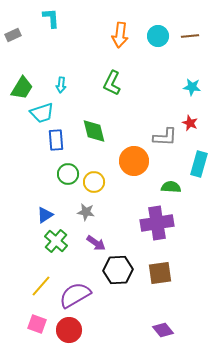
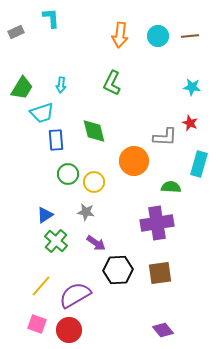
gray rectangle: moved 3 px right, 3 px up
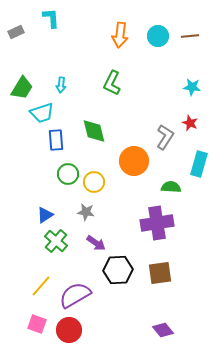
gray L-shape: rotated 60 degrees counterclockwise
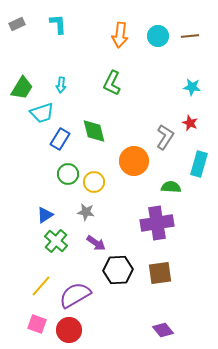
cyan L-shape: moved 7 px right, 6 px down
gray rectangle: moved 1 px right, 8 px up
blue rectangle: moved 4 px right, 1 px up; rotated 35 degrees clockwise
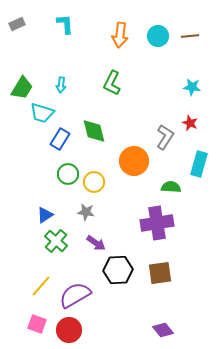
cyan L-shape: moved 7 px right
cyan trapezoid: rotated 35 degrees clockwise
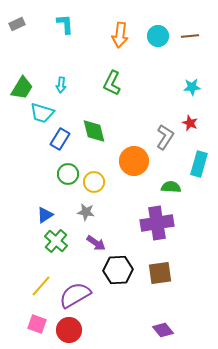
cyan star: rotated 12 degrees counterclockwise
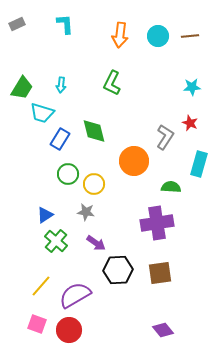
yellow circle: moved 2 px down
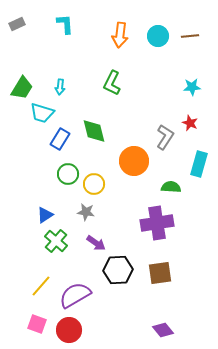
cyan arrow: moved 1 px left, 2 px down
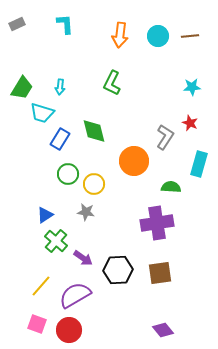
purple arrow: moved 13 px left, 15 px down
